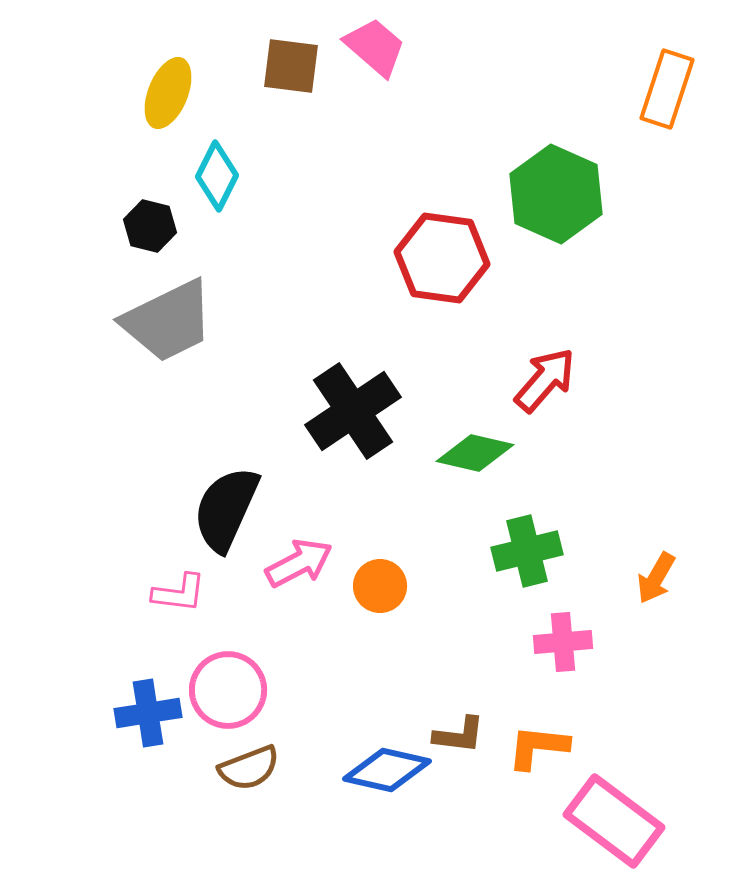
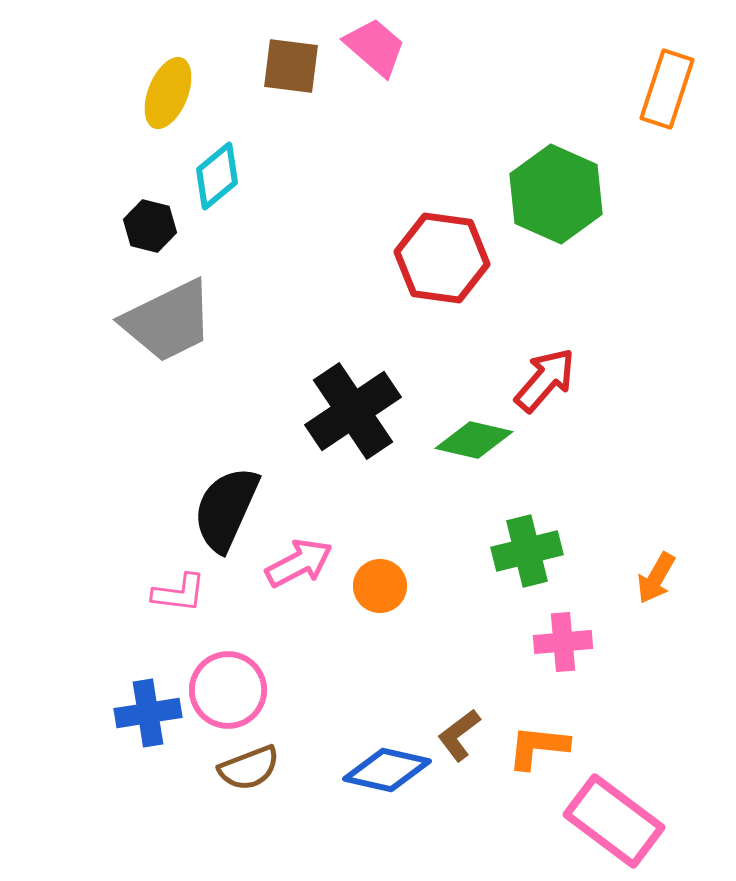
cyan diamond: rotated 24 degrees clockwise
green diamond: moved 1 px left, 13 px up
brown L-shape: rotated 136 degrees clockwise
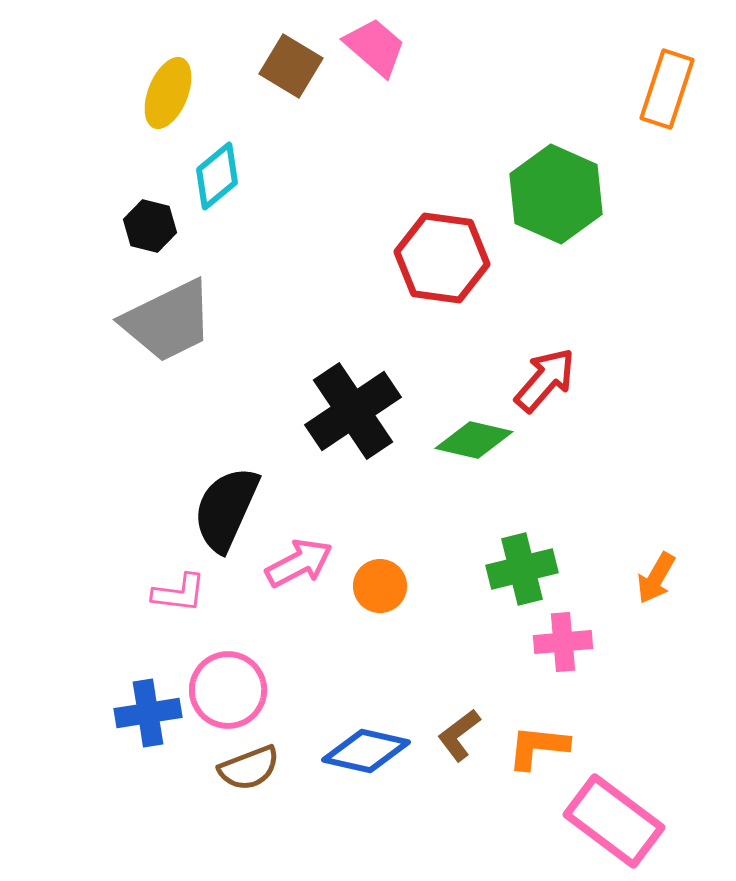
brown square: rotated 24 degrees clockwise
green cross: moved 5 px left, 18 px down
blue diamond: moved 21 px left, 19 px up
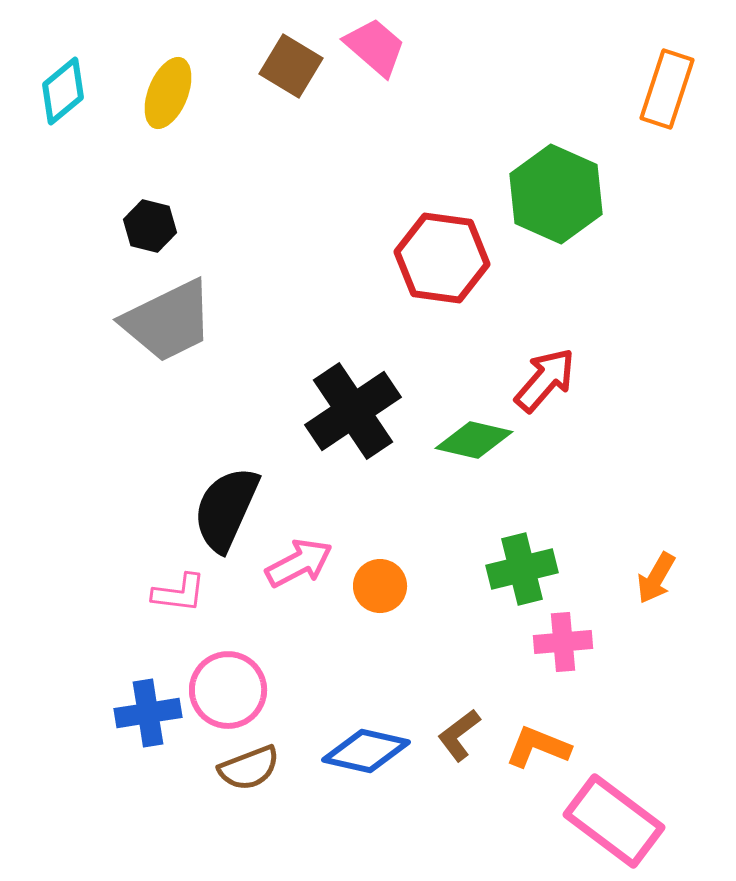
cyan diamond: moved 154 px left, 85 px up
orange L-shape: rotated 16 degrees clockwise
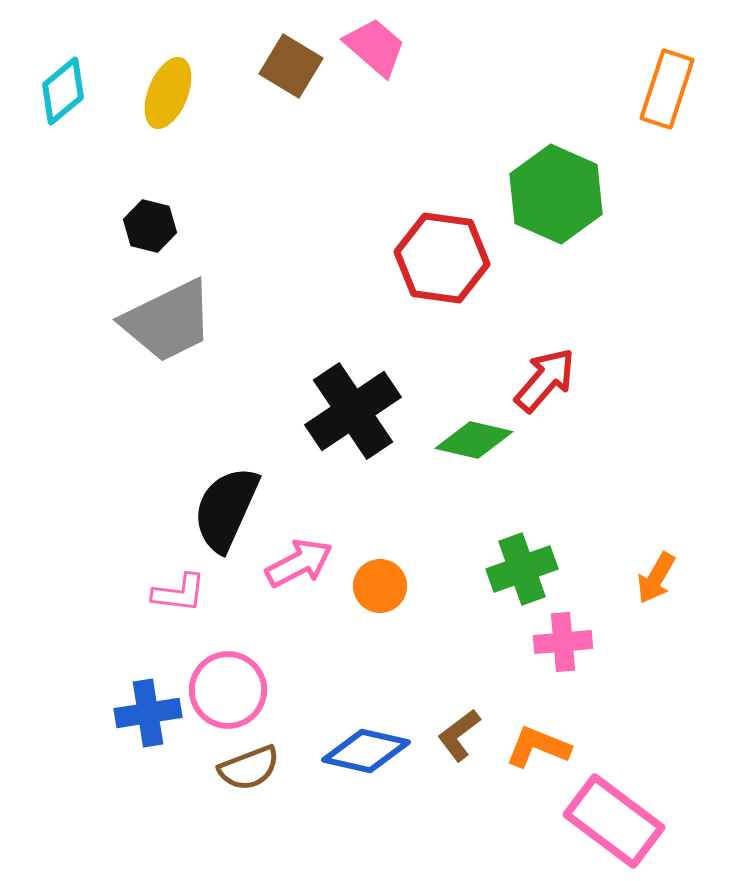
green cross: rotated 6 degrees counterclockwise
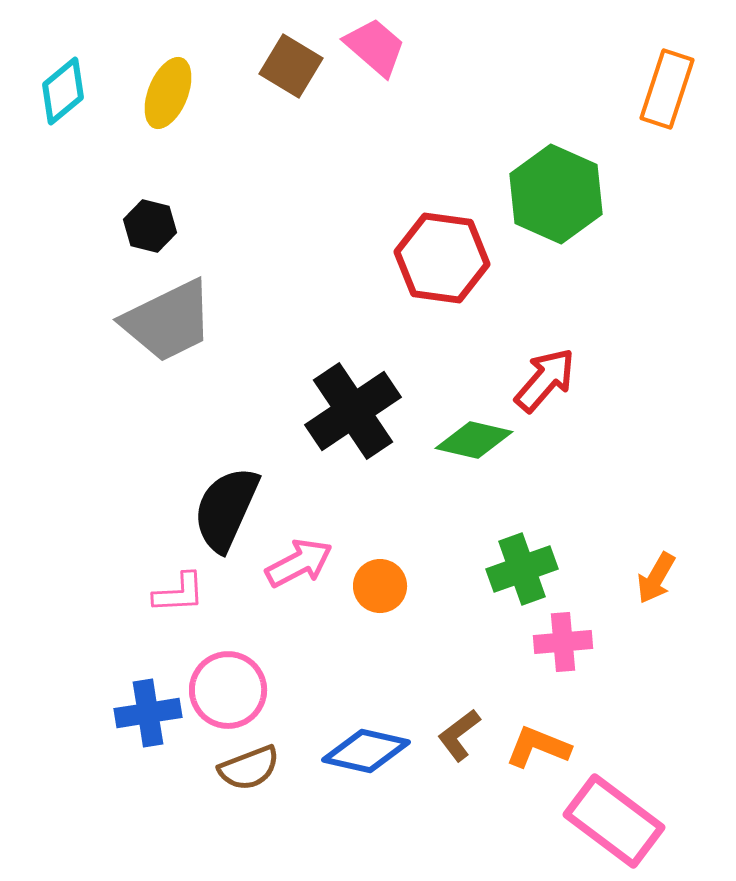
pink L-shape: rotated 10 degrees counterclockwise
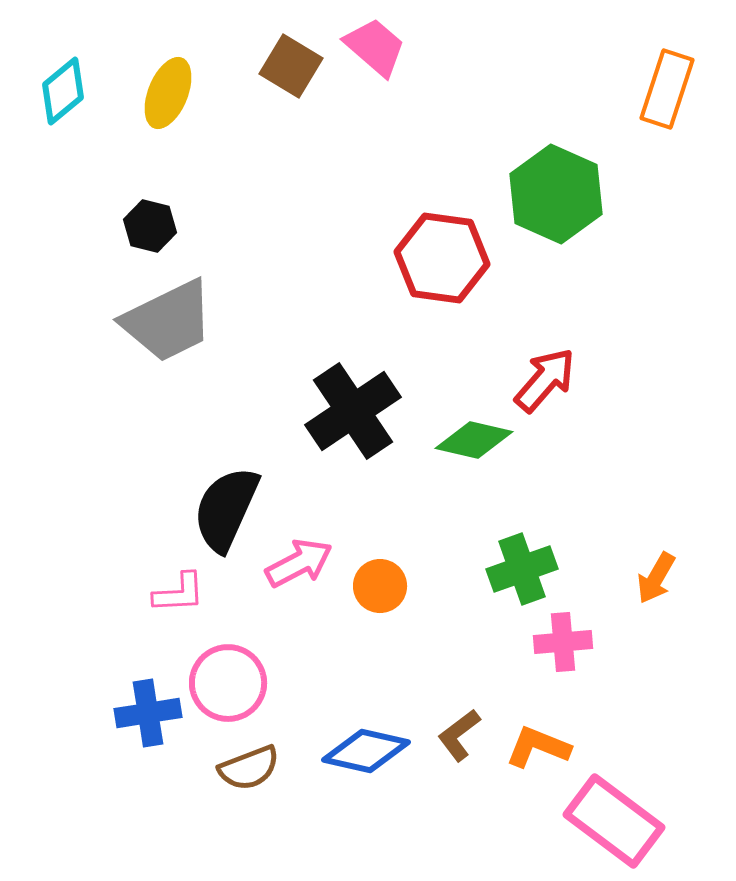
pink circle: moved 7 px up
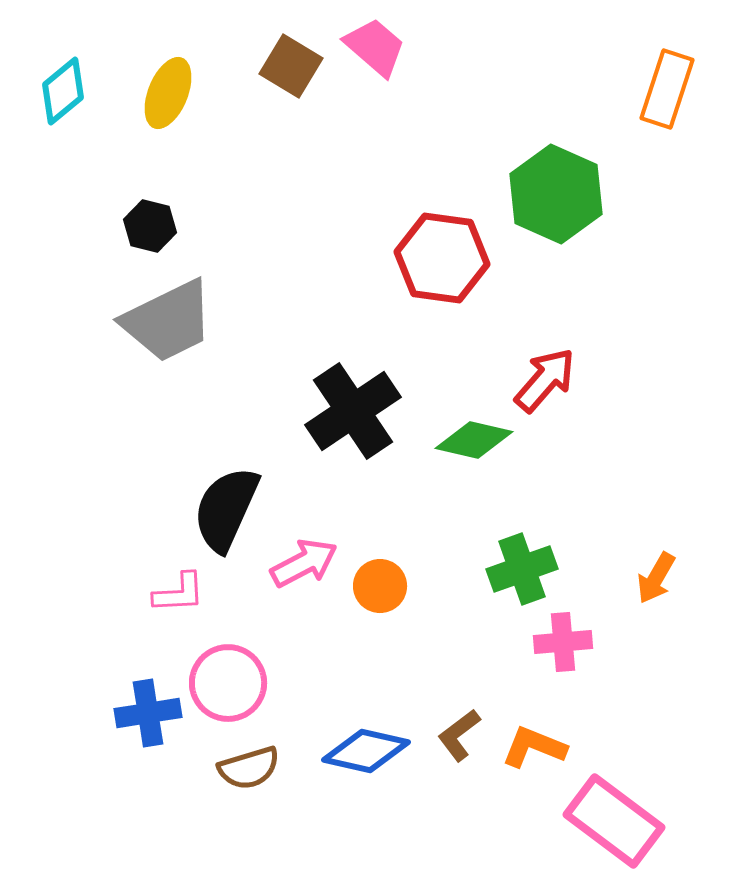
pink arrow: moved 5 px right
orange L-shape: moved 4 px left
brown semicircle: rotated 4 degrees clockwise
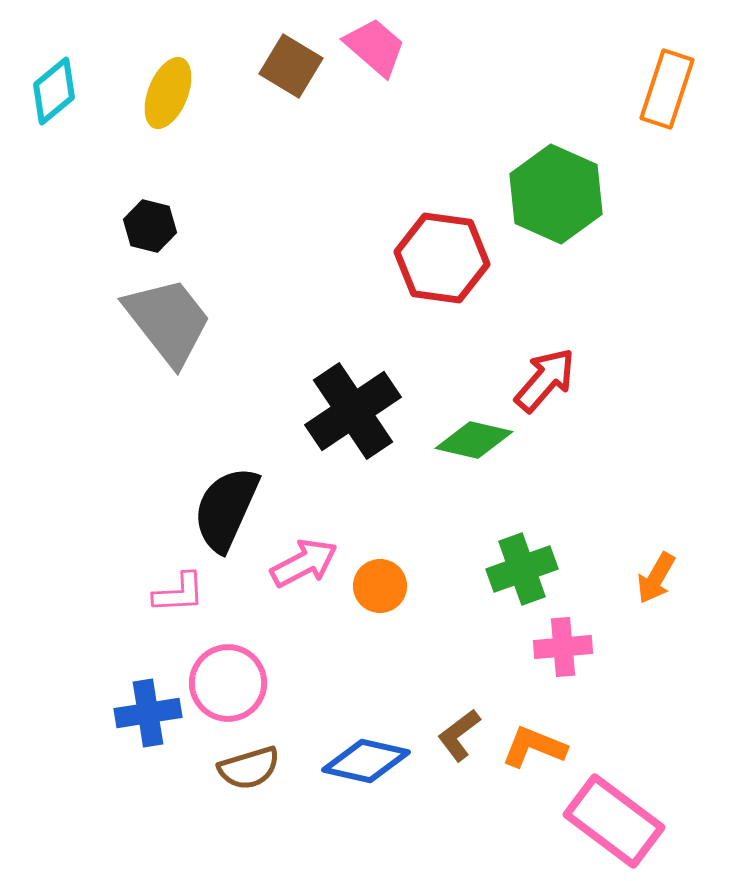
cyan diamond: moved 9 px left
gray trapezoid: rotated 102 degrees counterclockwise
pink cross: moved 5 px down
blue diamond: moved 10 px down
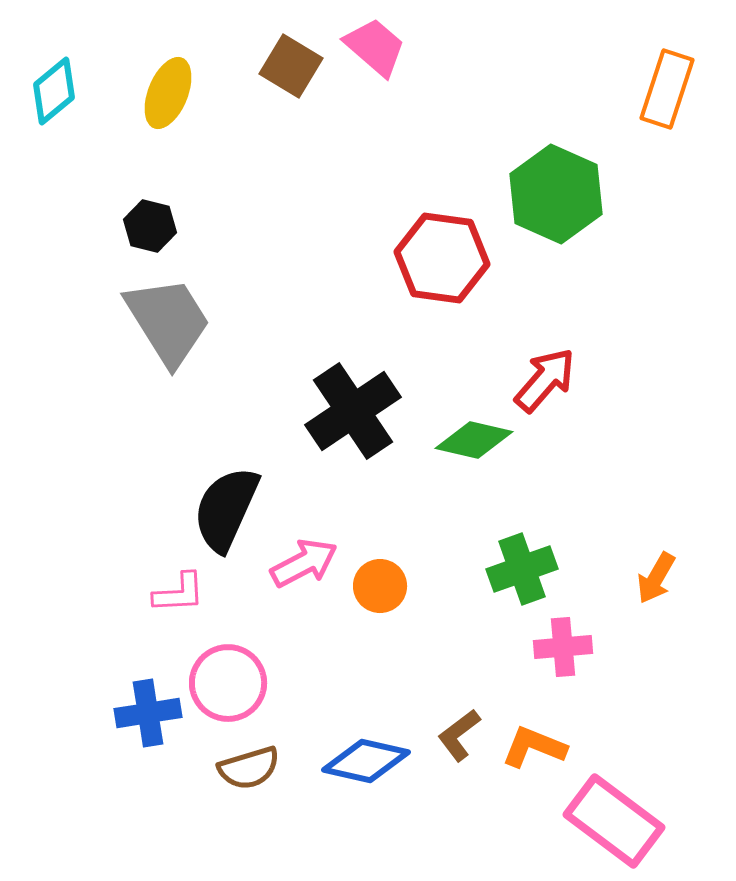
gray trapezoid: rotated 6 degrees clockwise
